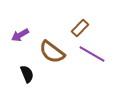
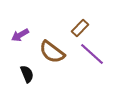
purple line: rotated 12 degrees clockwise
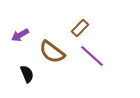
purple line: moved 2 px down
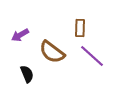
brown rectangle: rotated 42 degrees counterclockwise
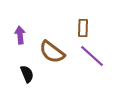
brown rectangle: moved 3 px right
purple arrow: rotated 114 degrees clockwise
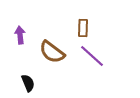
black semicircle: moved 1 px right, 9 px down
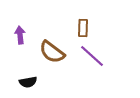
black semicircle: moved 1 px up; rotated 102 degrees clockwise
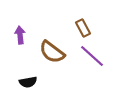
brown rectangle: rotated 30 degrees counterclockwise
